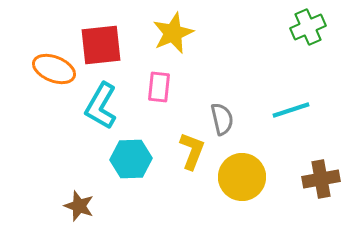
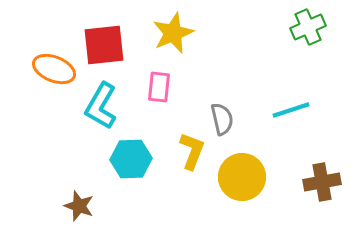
red square: moved 3 px right
brown cross: moved 1 px right, 3 px down
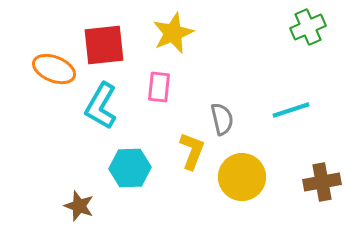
cyan hexagon: moved 1 px left, 9 px down
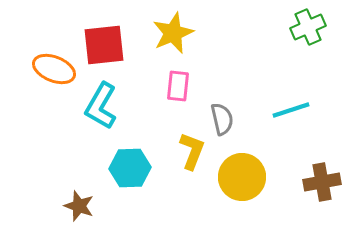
pink rectangle: moved 19 px right, 1 px up
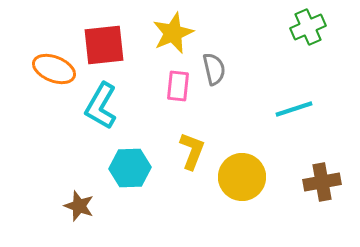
cyan line: moved 3 px right, 1 px up
gray semicircle: moved 8 px left, 50 px up
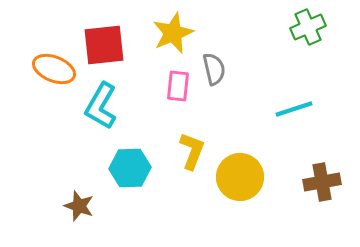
yellow circle: moved 2 px left
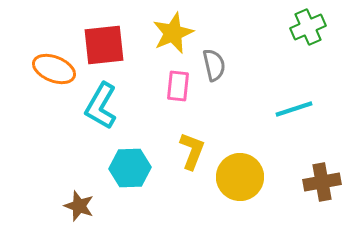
gray semicircle: moved 4 px up
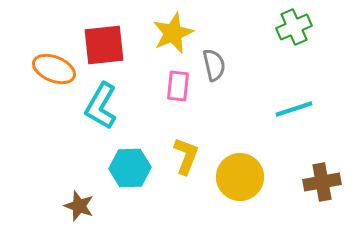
green cross: moved 14 px left
yellow L-shape: moved 6 px left, 5 px down
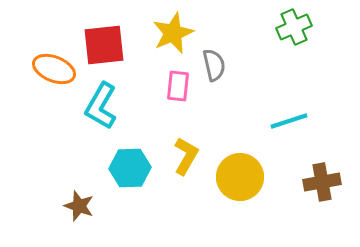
cyan line: moved 5 px left, 12 px down
yellow L-shape: rotated 9 degrees clockwise
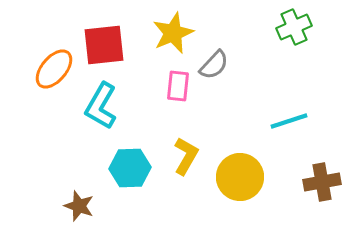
gray semicircle: rotated 56 degrees clockwise
orange ellipse: rotated 72 degrees counterclockwise
